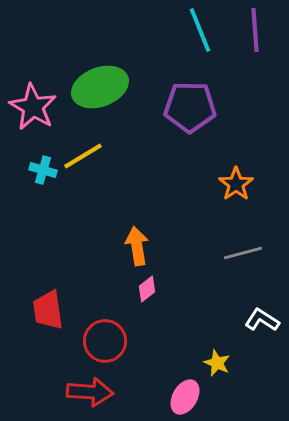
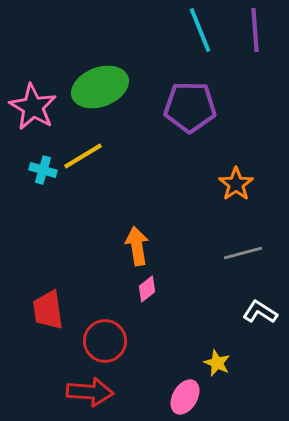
white L-shape: moved 2 px left, 8 px up
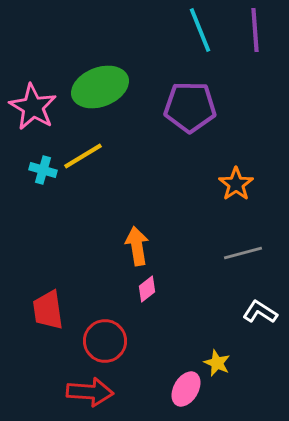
pink ellipse: moved 1 px right, 8 px up
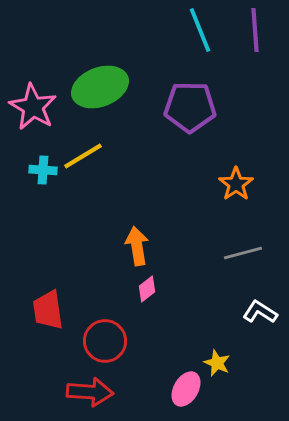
cyan cross: rotated 12 degrees counterclockwise
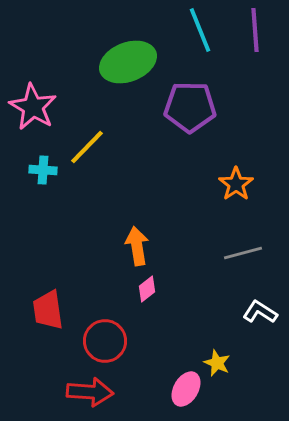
green ellipse: moved 28 px right, 25 px up
yellow line: moved 4 px right, 9 px up; rotated 15 degrees counterclockwise
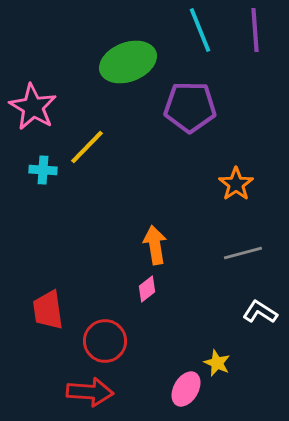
orange arrow: moved 18 px right, 1 px up
